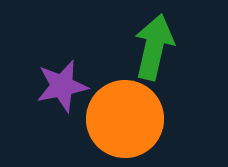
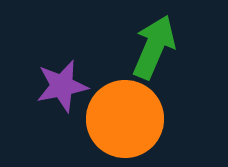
green arrow: rotated 10 degrees clockwise
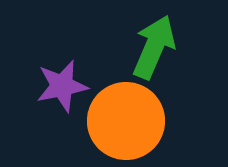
orange circle: moved 1 px right, 2 px down
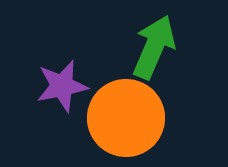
orange circle: moved 3 px up
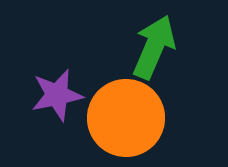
purple star: moved 5 px left, 9 px down
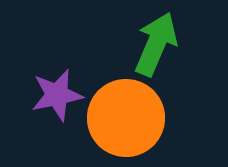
green arrow: moved 2 px right, 3 px up
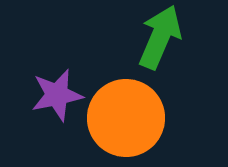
green arrow: moved 4 px right, 7 px up
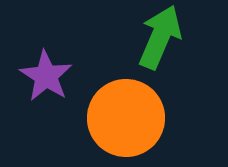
purple star: moved 11 px left, 19 px up; rotated 28 degrees counterclockwise
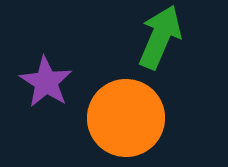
purple star: moved 6 px down
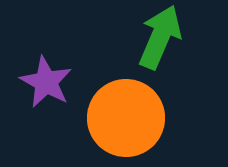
purple star: rotated 4 degrees counterclockwise
